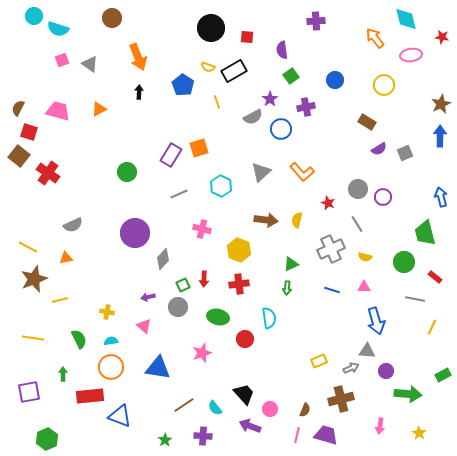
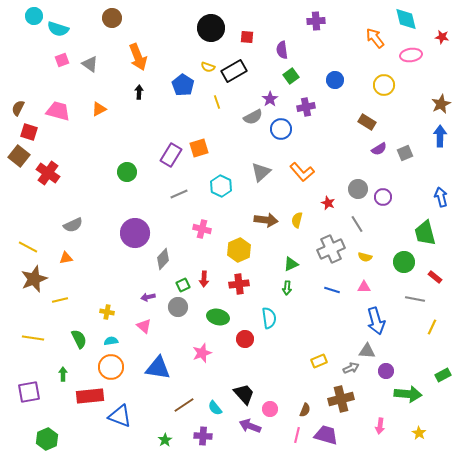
yellow hexagon at (239, 250): rotated 15 degrees clockwise
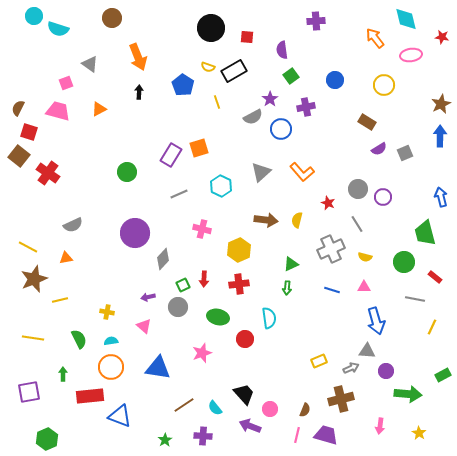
pink square at (62, 60): moved 4 px right, 23 px down
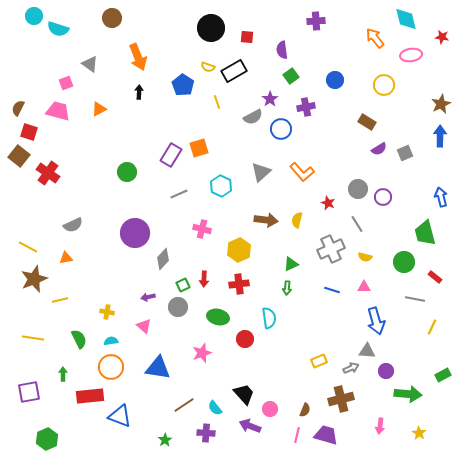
purple cross at (203, 436): moved 3 px right, 3 px up
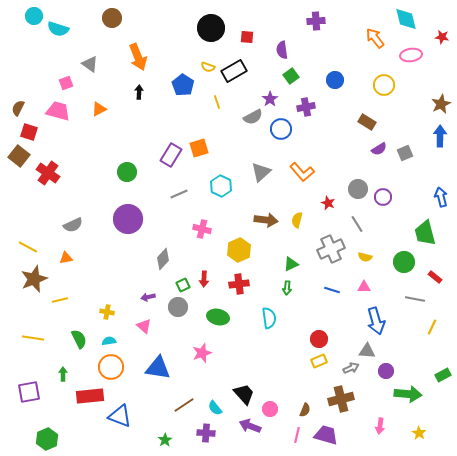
purple circle at (135, 233): moved 7 px left, 14 px up
red circle at (245, 339): moved 74 px right
cyan semicircle at (111, 341): moved 2 px left
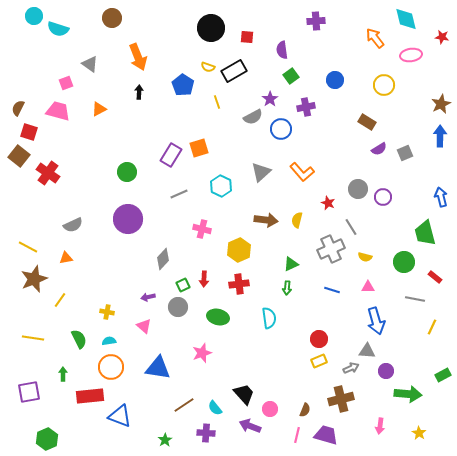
gray line at (357, 224): moved 6 px left, 3 px down
pink triangle at (364, 287): moved 4 px right
yellow line at (60, 300): rotated 42 degrees counterclockwise
